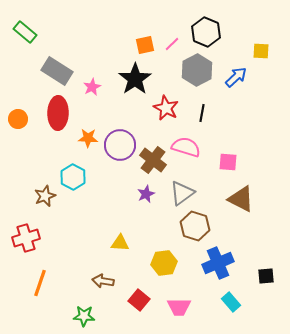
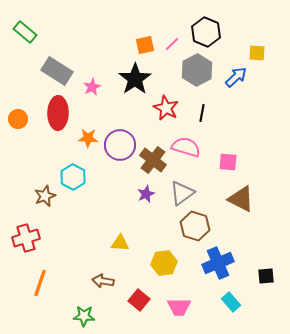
yellow square: moved 4 px left, 2 px down
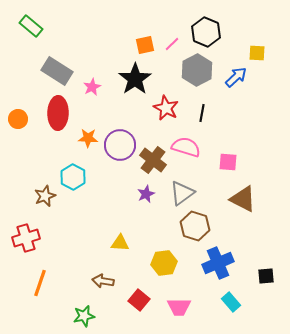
green rectangle: moved 6 px right, 6 px up
brown triangle: moved 2 px right
green star: rotated 15 degrees counterclockwise
